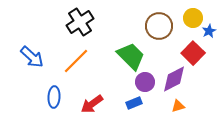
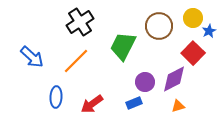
green trapezoid: moved 8 px left, 10 px up; rotated 108 degrees counterclockwise
blue ellipse: moved 2 px right
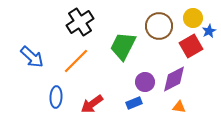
red square: moved 2 px left, 7 px up; rotated 15 degrees clockwise
orange triangle: moved 1 px right, 1 px down; rotated 24 degrees clockwise
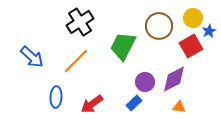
blue rectangle: rotated 21 degrees counterclockwise
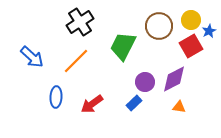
yellow circle: moved 2 px left, 2 px down
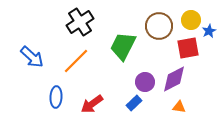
red square: moved 3 px left, 2 px down; rotated 20 degrees clockwise
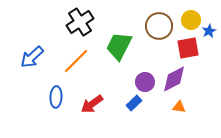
green trapezoid: moved 4 px left
blue arrow: rotated 95 degrees clockwise
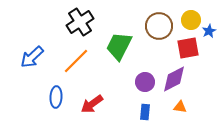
blue rectangle: moved 11 px right, 9 px down; rotated 42 degrees counterclockwise
orange triangle: moved 1 px right
